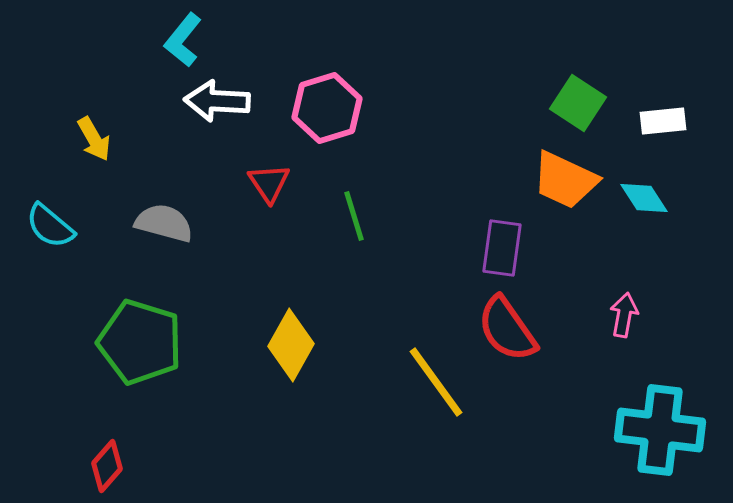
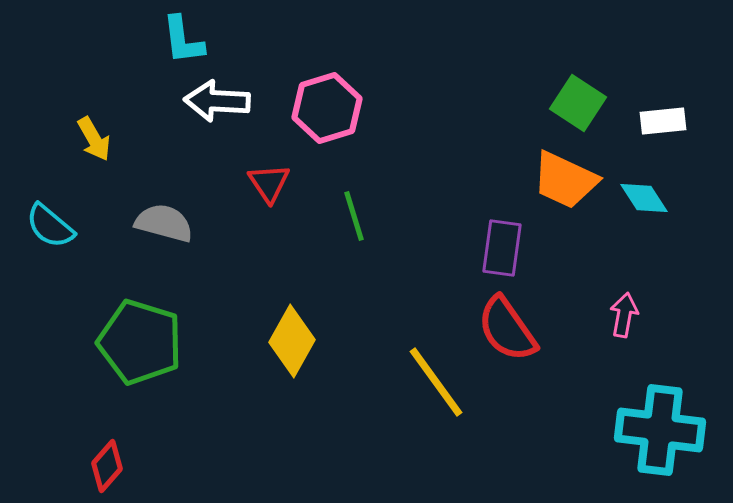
cyan L-shape: rotated 46 degrees counterclockwise
yellow diamond: moved 1 px right, 4 px up
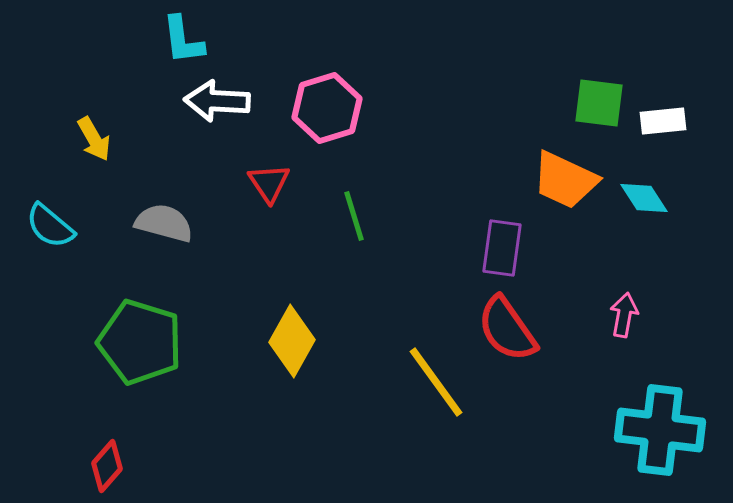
green square: moved 21 px right; rotated 26 degrees counterclockwise
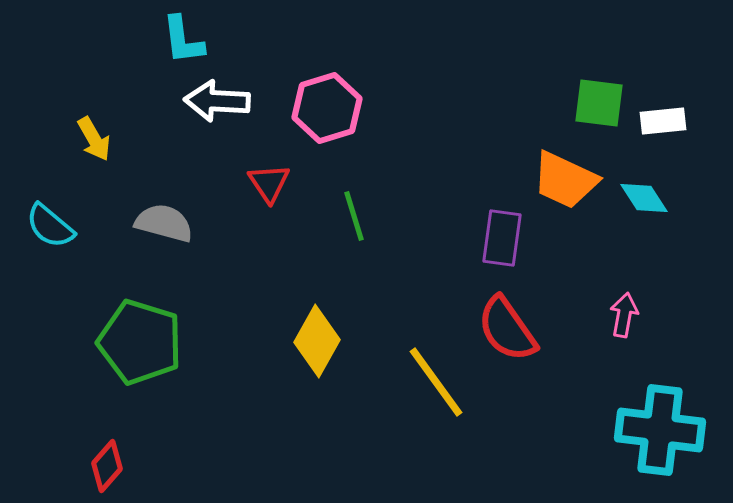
purple rectangle: moved 10 px up
yellow diamond: moved 25 px right
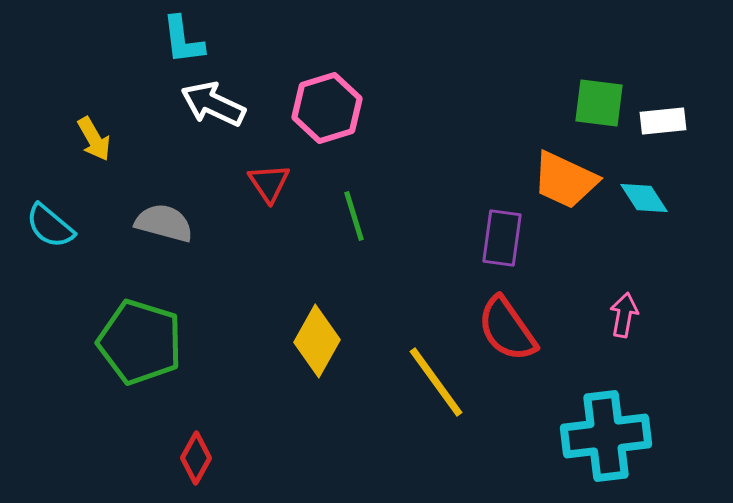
white arrow: moved 4 px left, 3 px down; rotated 22 degrees clockwise
cyan cross: moved 54 px left, 6 px down; rotated 14 degrees counterclockwise
red diamond: moved 89 px right, 8 px up; rotated 12 degrees counterclockwise
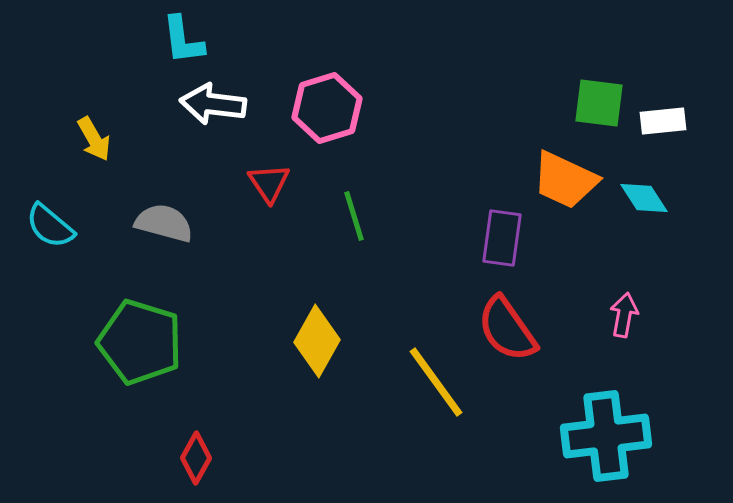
white arrow: rotated 18 degrees counterclockwise
